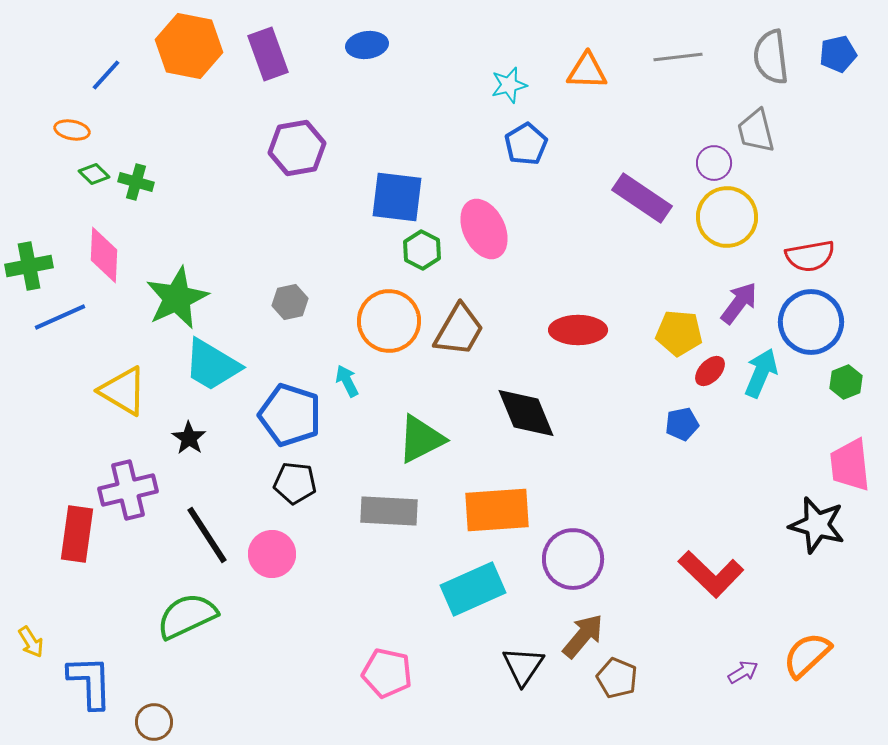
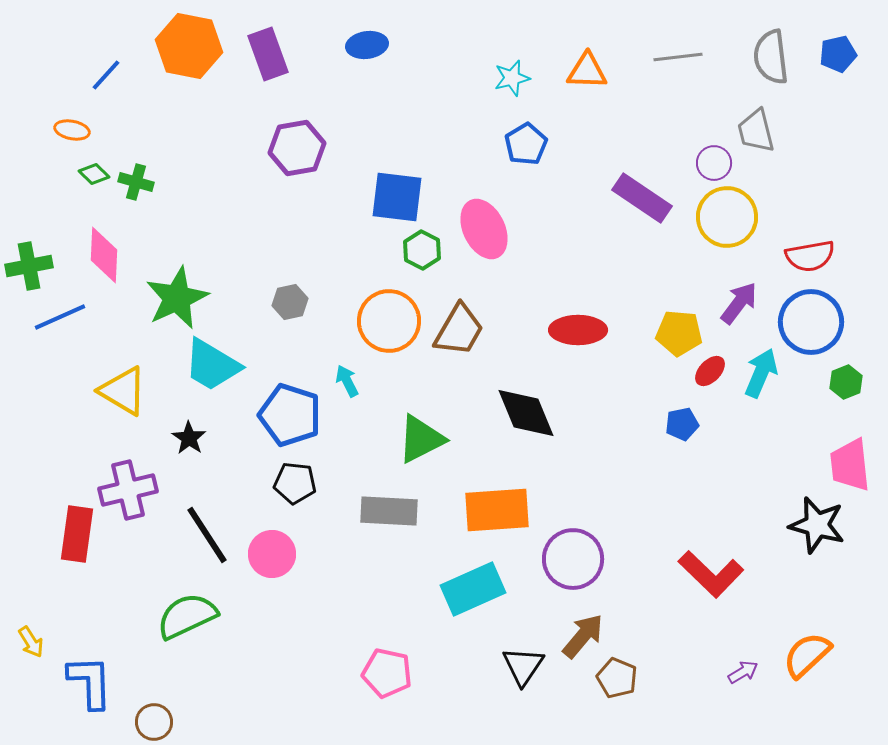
cyan star at (509, 85): moved 3 px right, 7 px up
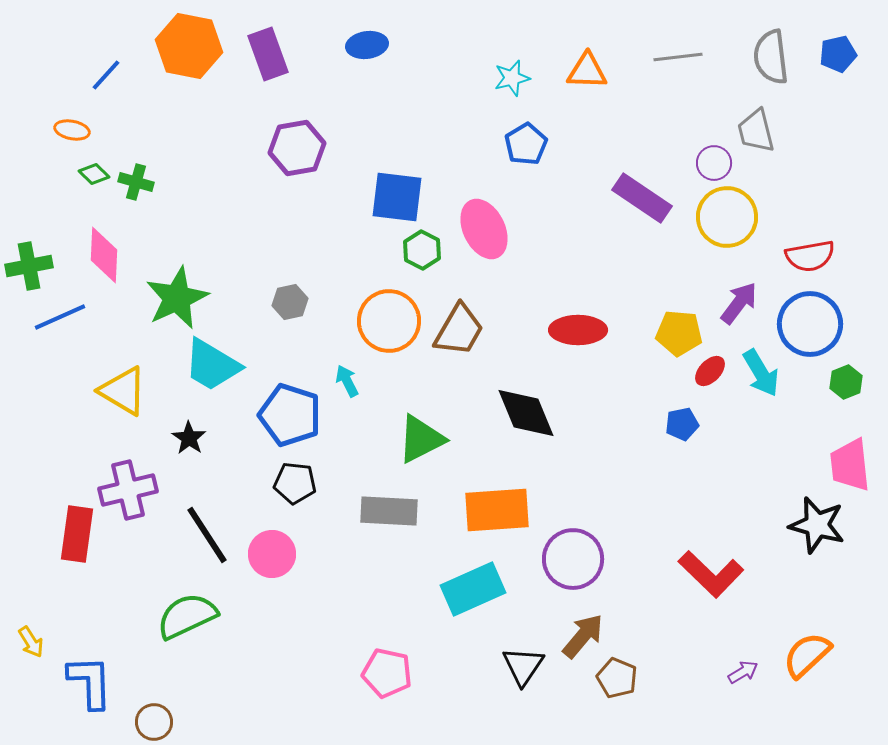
blue circle at (811, 322): moved 1 px left, 2 px down
cyan arrow at (761, 373): rotated 126 degrees clockwise
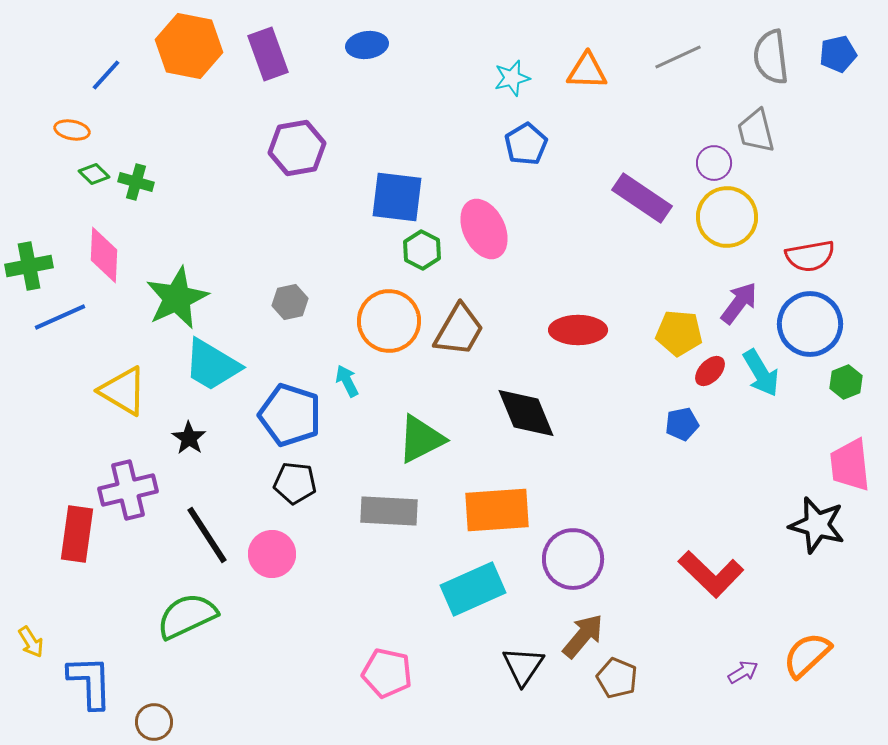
gray line at (678, 57): rotated 18 degrees counterclockwise
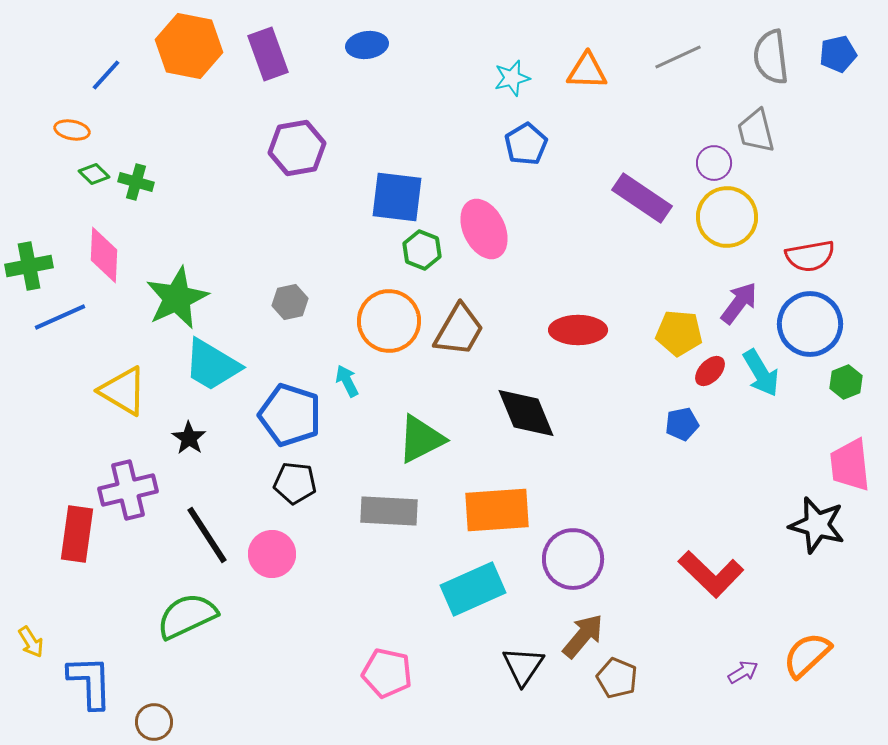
green hexagon at (422, 250): rotated 6 degrees counterclockwise
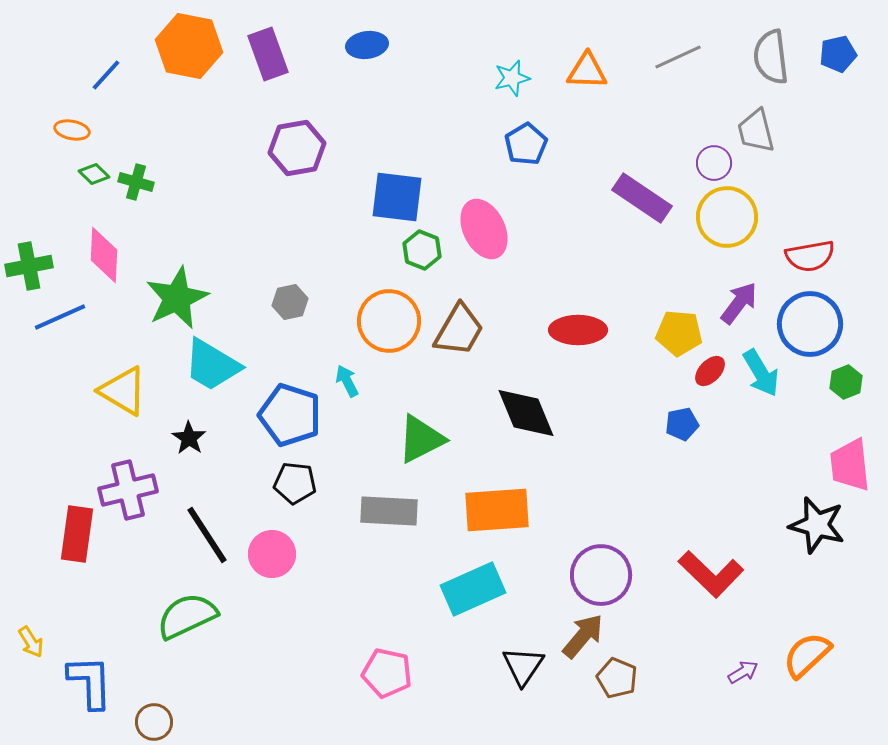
purple circle at (573, 559): moved 28 px right, 16 px down
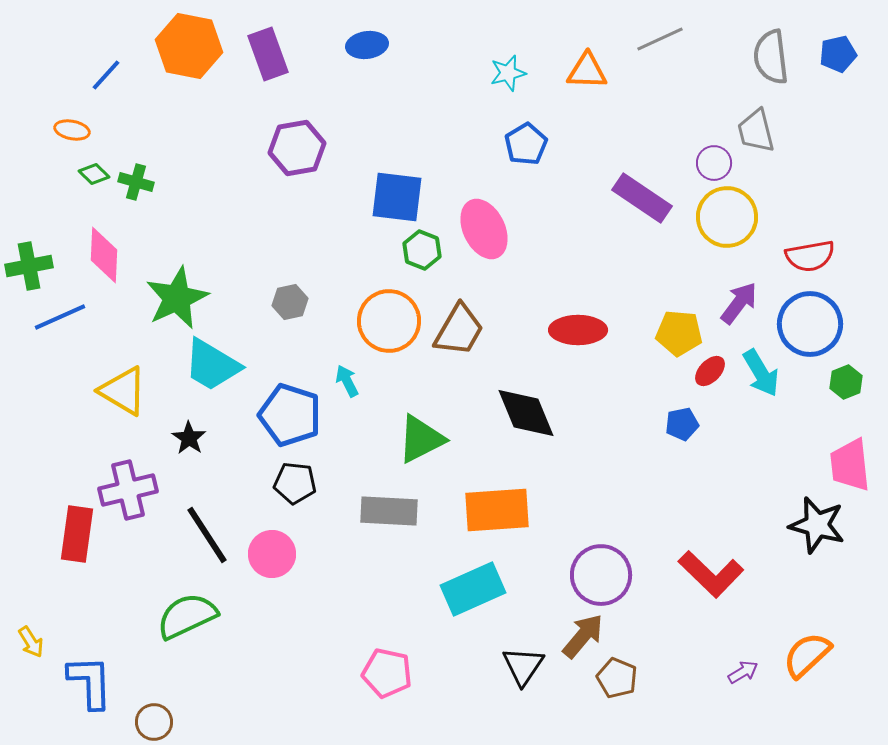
gray line at (678, 57): moved 18 px left, 18 px up
cyan star at (512, 78): moved 4 px left, 5 px up
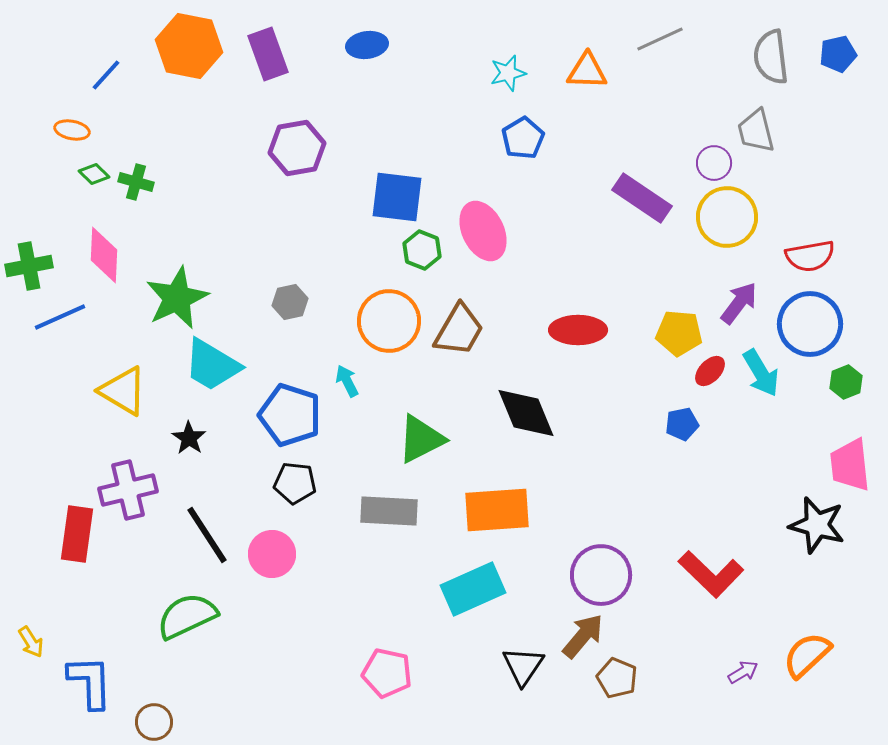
blue pentagon at (526, 144): moved 3 px left, 6 px up
pink ellipse at (484, 229): moved 1 px left, 2 px down
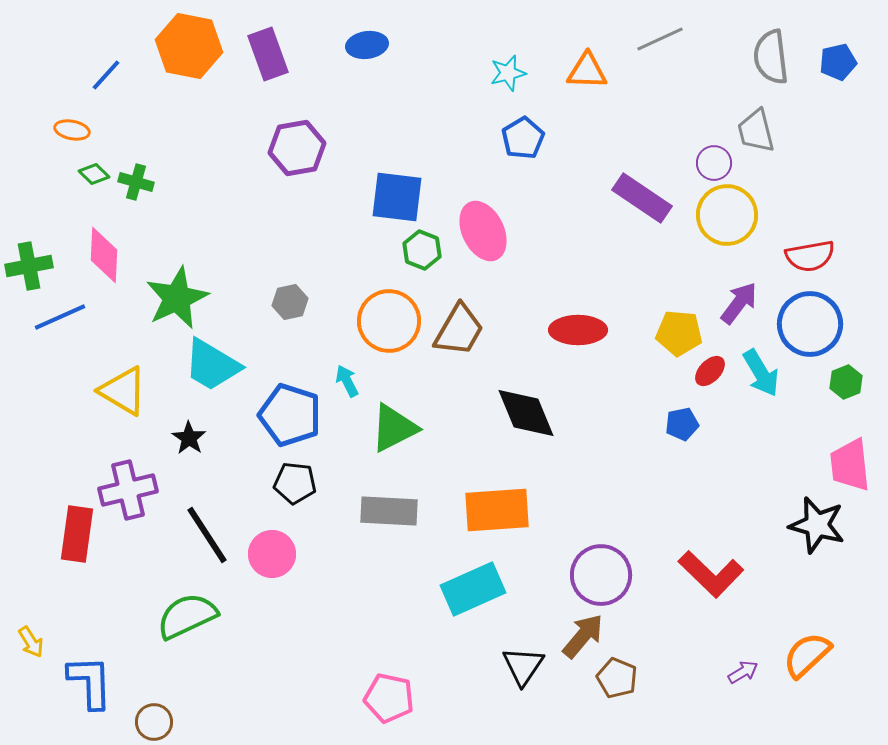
blue pentagon at (838, 54): moved 8 px down
yellow circle at (727, 217): moved 2 px up
green triangle at (421, 439): moved 27 px left, 11 px up
pink pentagon at (387, 673): moved 2 px right, 25 px down
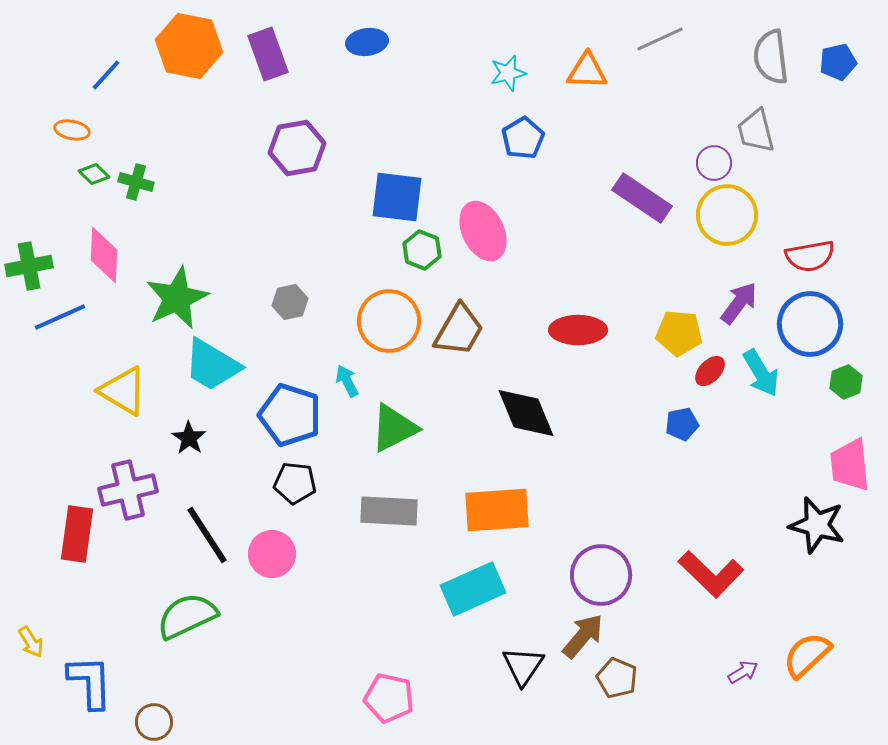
blue ellipse at (367, 45): moved 3 px up
